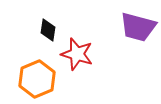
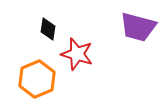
black diamond: moved 1 px up
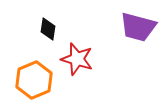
red star: moved 5 px down
orange hexagon: moved 3 px left, 1 px down
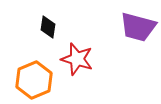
black diamond: moved 2 px up
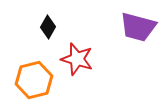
black diamond: rotated 20 degrees clockwise
orange hexagon: rotated 9 degrees clockwise
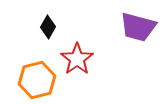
red star: rotated 20 degrees clockwise
orange hexagon: moved 3 px right
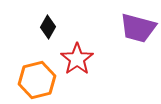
purple trapezoid: moved 1 px down
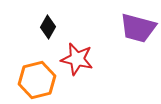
red star: rotated 24 degrees counterclockwise
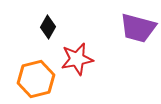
red star: rotated 24 degrees counterclockwise
orange hexagon: moved 1 px left, 1 px up
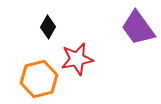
purple trapezoid: rotated 39 degrees clockwise
orange hexagon: moved 3 px right
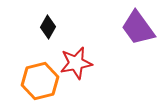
red star: moved 1 px left, 4 px down
orange hexagon: moved 1 px right, 2 px down
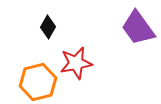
orange hexagon: moved 2 px left, 1 px down
